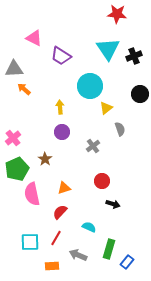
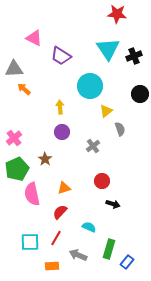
yellow triangle: moved 3 px down
pink cross: moved 1 px right
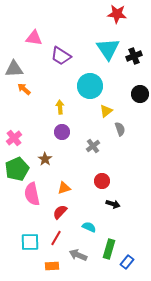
pink triangle: rotated 18 degrees counterclockwise
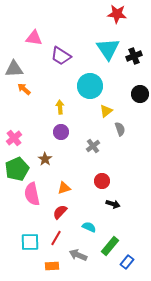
purple circle: moved 1 px left
green rectangle: moved 1 px right, 3 px up; rotated 24 degrees clockwise
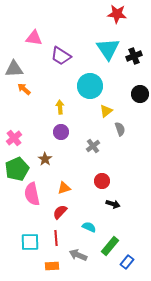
red line: rotated 35 degrees counterclockwise
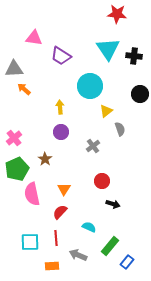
black cross: rotated 28 degrees clockwise
orange triangle: moved 1 px down; rotated 40 degrees counterclockwise
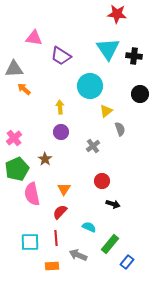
green rectangle: moved 2 px up
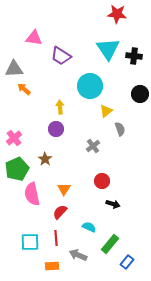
purple circle: moved 5 px left, 3 px up
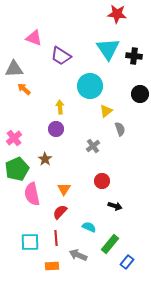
pink triangle: rotated 12 degrees clockwise
black arrow: moved 2 px right, 2 px down
